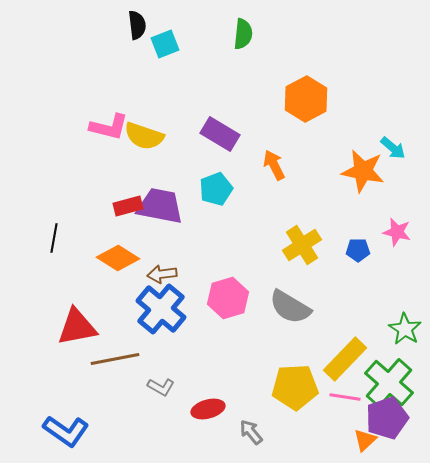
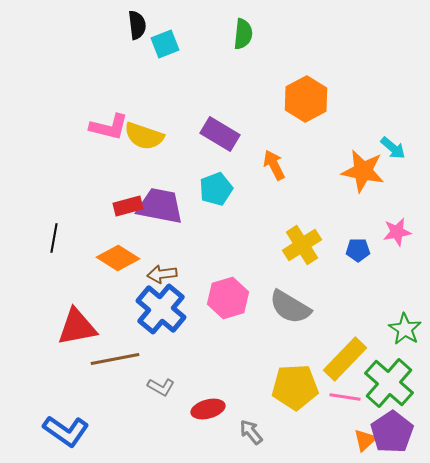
pink star: rotated 24 degrees counterclockwise
purple pentagon: moved 5 px right, 14 px down; rotated 15 degrees counterclockwise
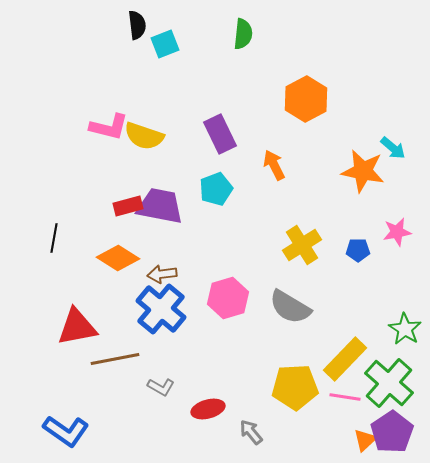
purple rectangle: rotated 33 degrees clockwise
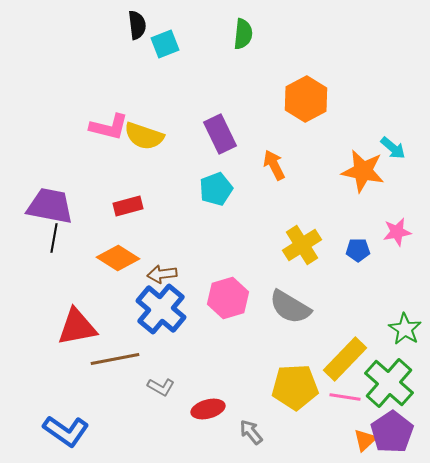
purple trapezoid: moved 110 px left
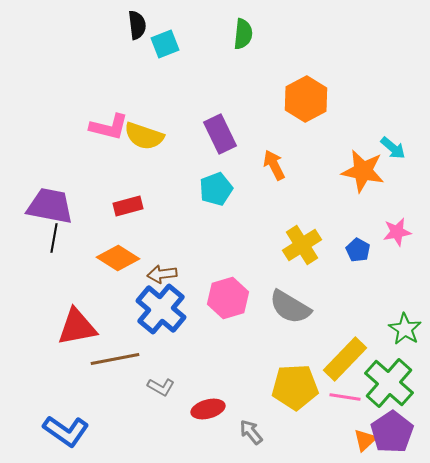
blue pentagon: rotated 30 degrees clockwise
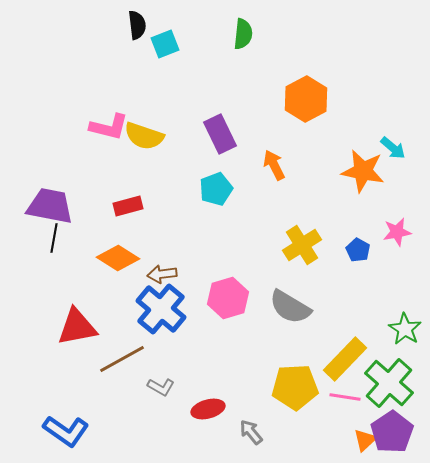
brown line: moved 7 px right; rotated 18 degrees counterclockwise
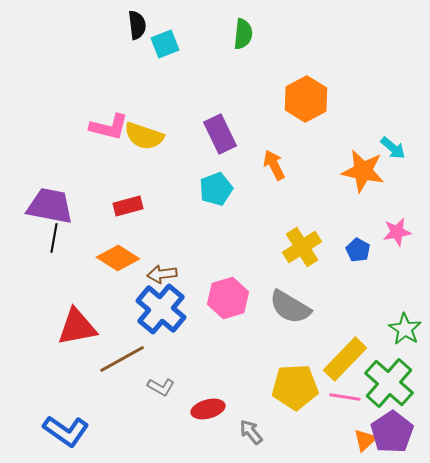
yellow cross: moved 2 px down
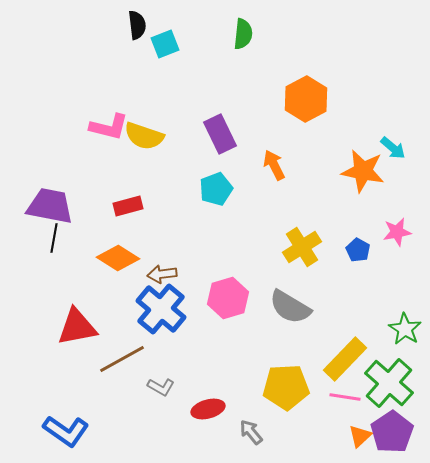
yellow pentagon: moved 9 px left
orange triangle: moved 5 px left, 4 px up
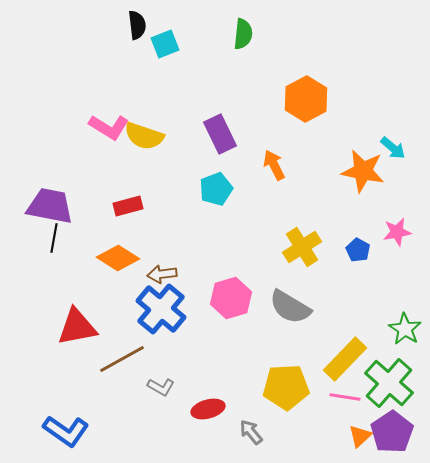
pink L-shape: rotated 18 degrees clockwise
pink hexagon: moved 3 px right
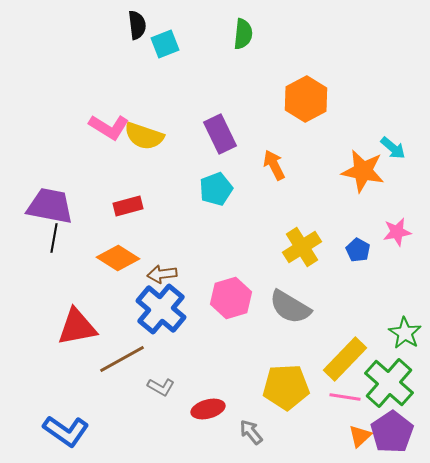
green star: moved 4 px down
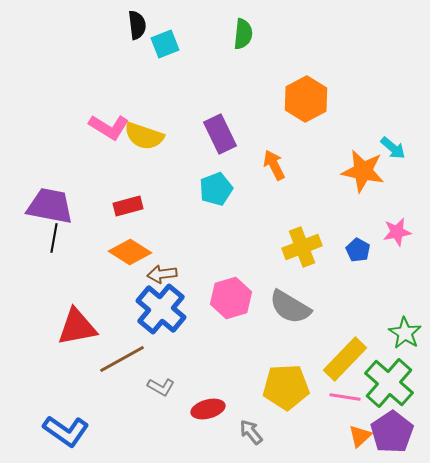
yellow cross: rotated 12 degrees clockwise
orange diamond: moved 12 px right, 6 px up
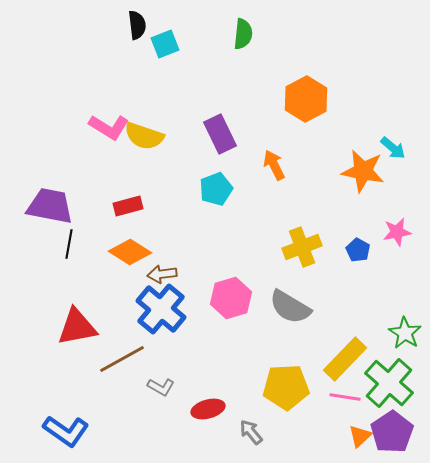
black line: moved 15 px right, 6 px down
